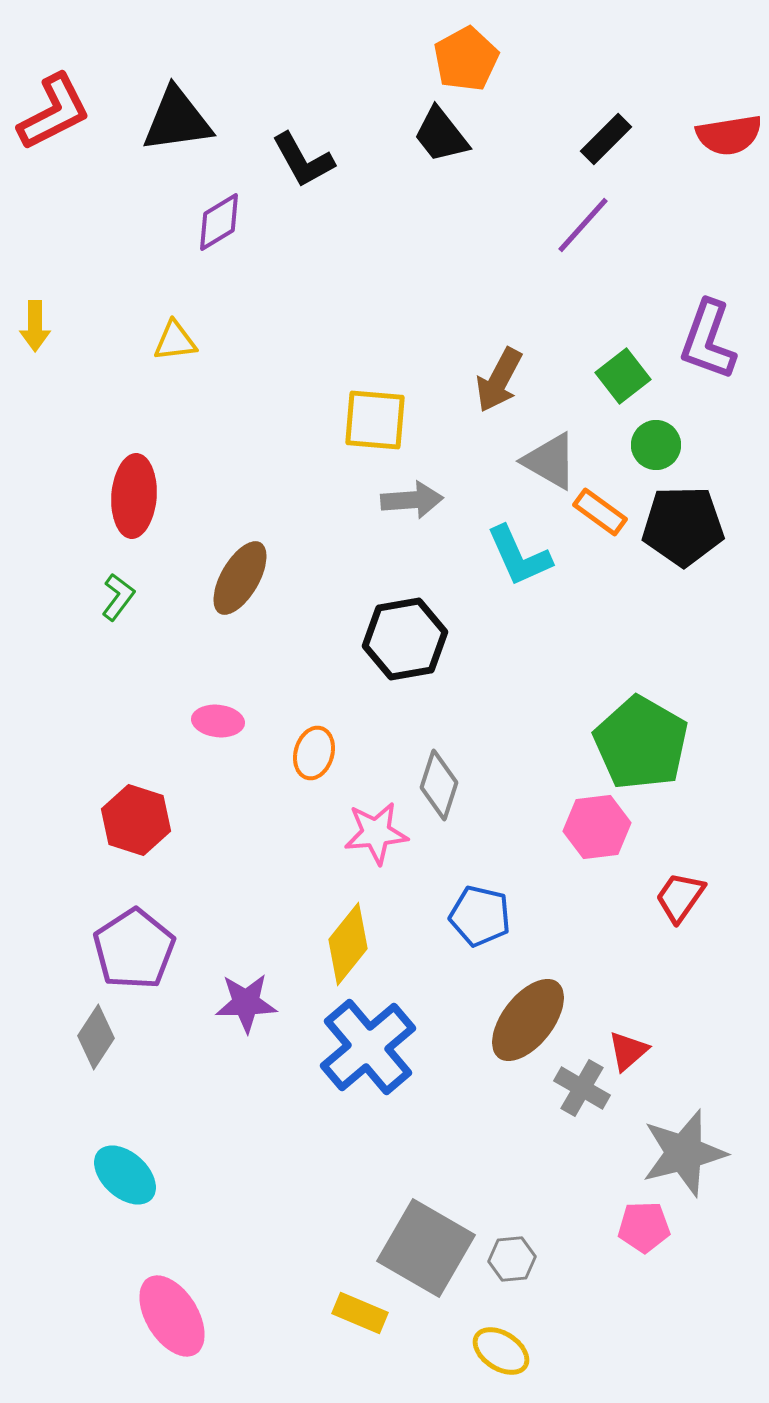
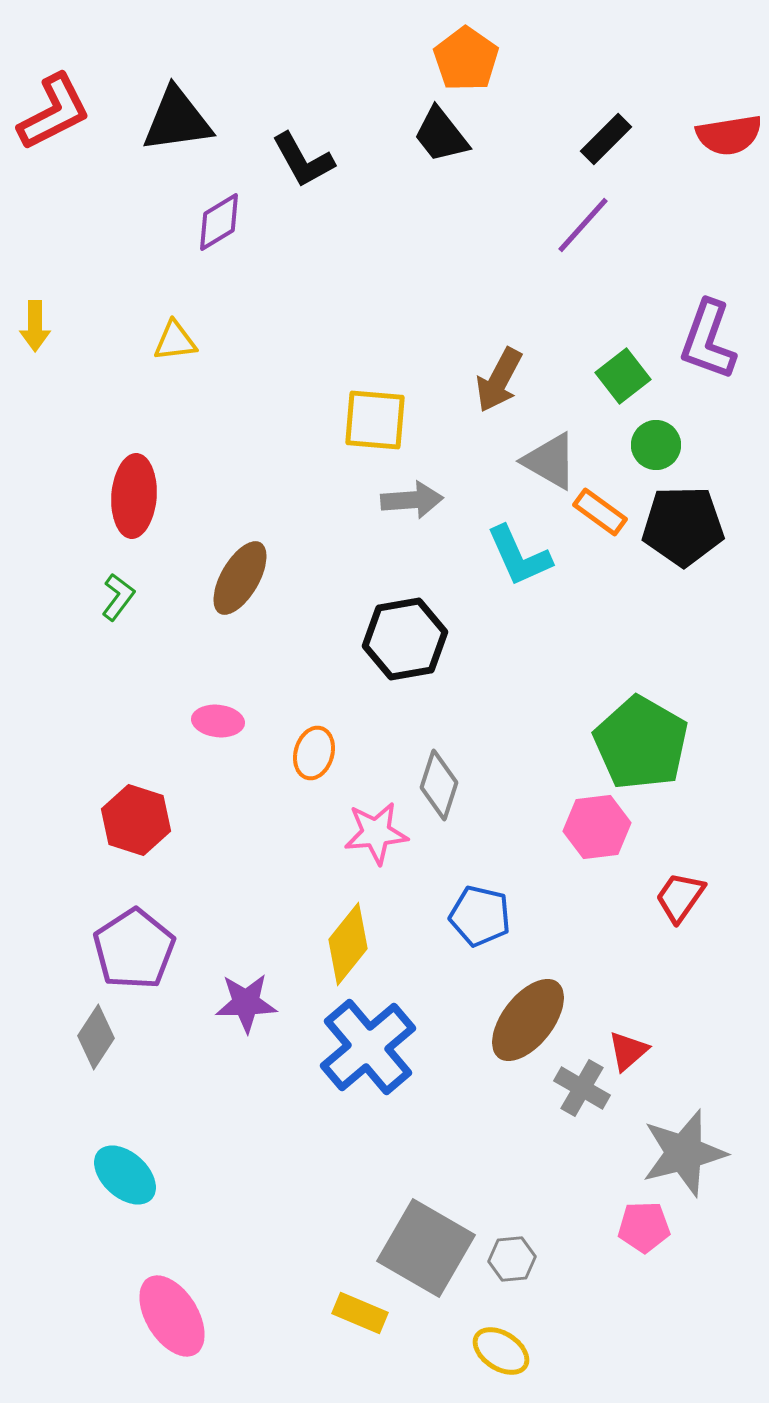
orange pentagon at (466, 59): rotated 8 degrees counterclockwise
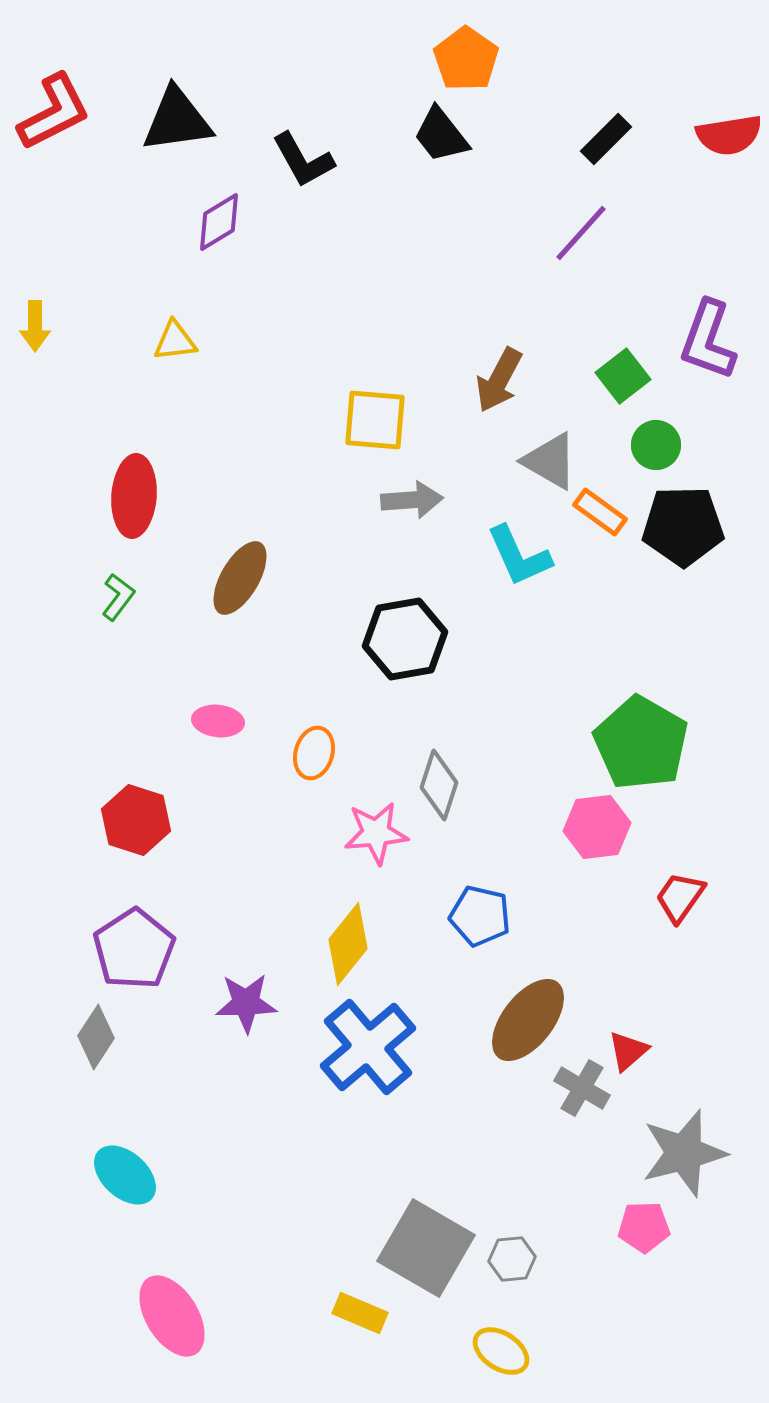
purple line at (583, 225): moved 2 px left, 8 px down
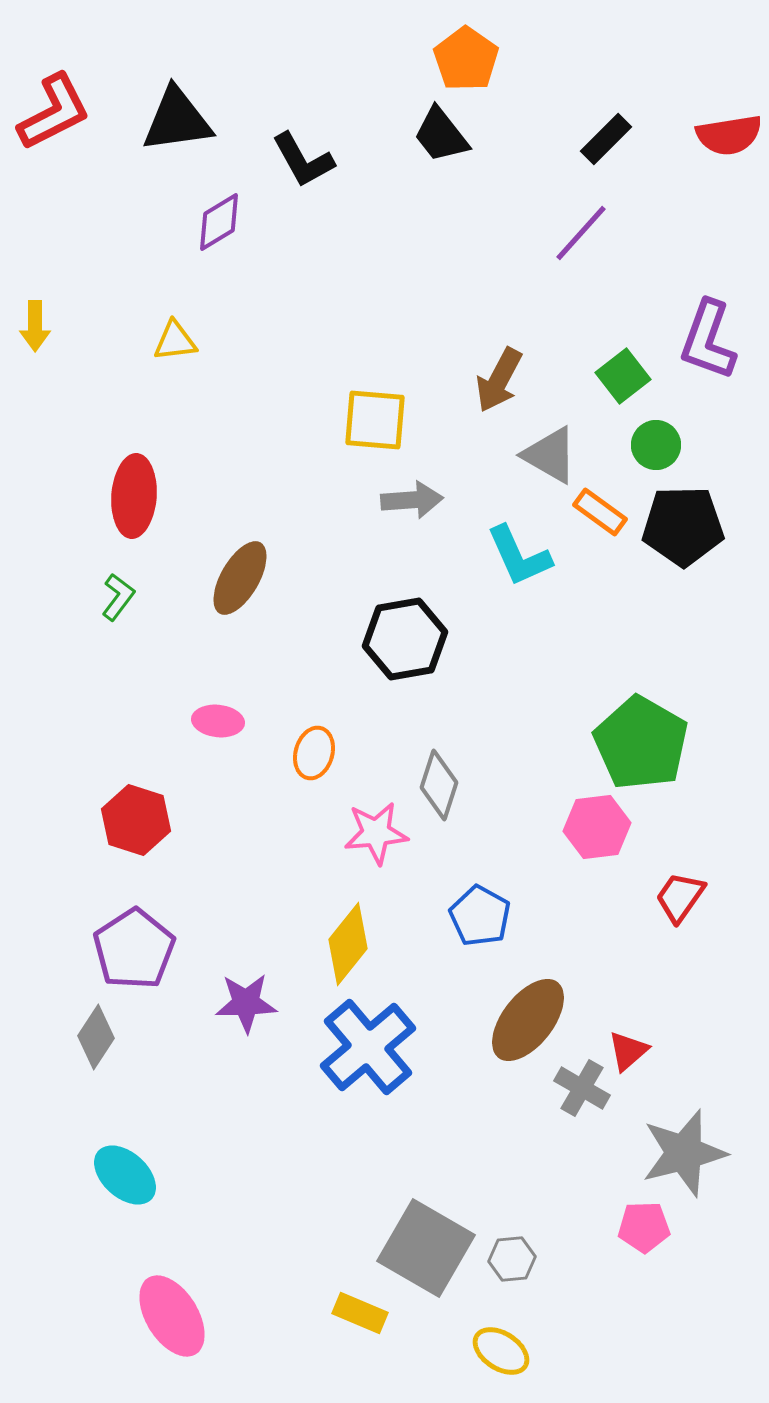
gray triangle at (550, 461): moved 6 px up
blue pentagon at (480, 916): rotated 16 degrees clockwise
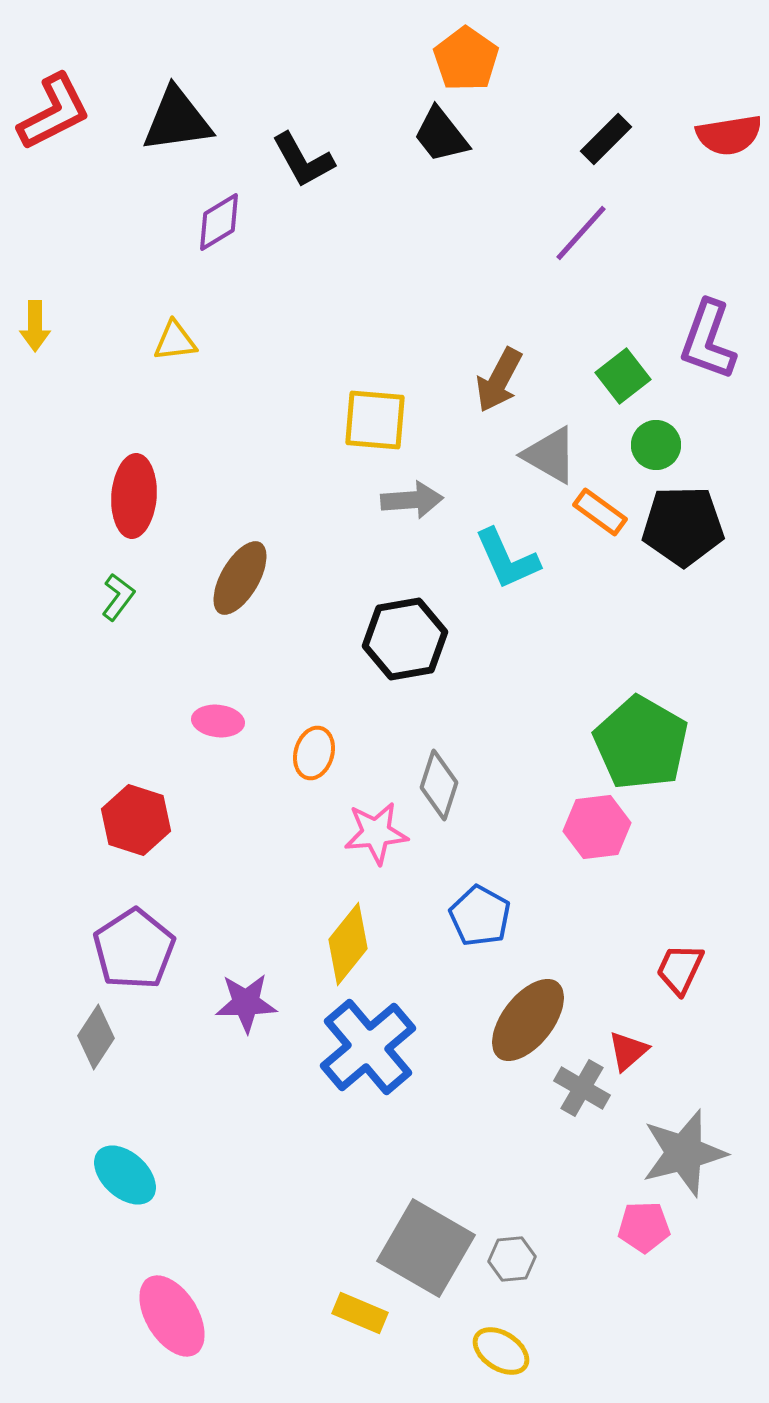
cyan L-shape at (519, 556): moved 12 px left, 3 px down
red trapezoid at (680, 897): moved 72 px down; rotated 10 degrees counterclockwise
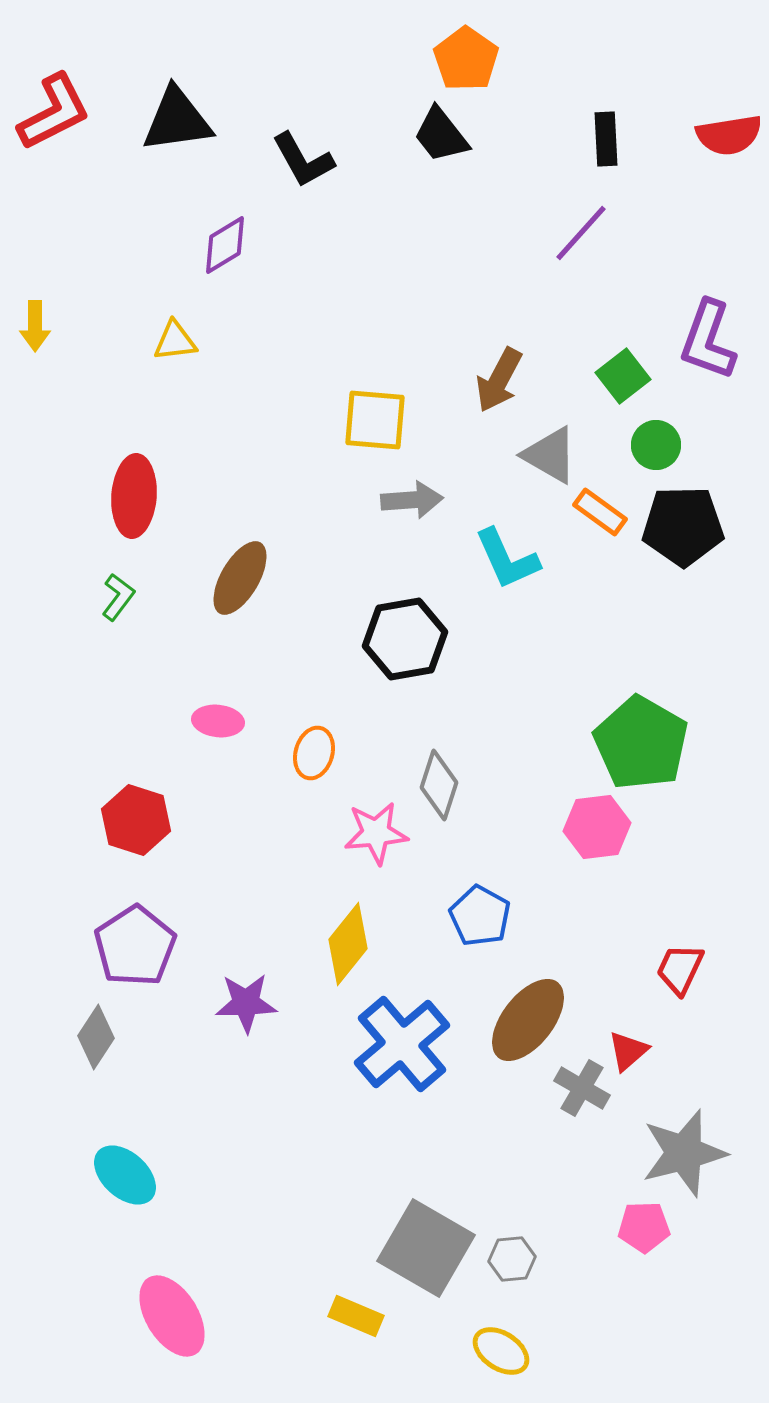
black rectangle at (606, 139): rotated 48 degrees counterclockwise
purple diamond at (219, 222): moved 6 px right, 23 px down
purple pentagon at (134, 949): moved 1 px right, 3 px up
blue cross at (368, 1047): moved 34 px right, 3 px up
yellow rectangle at (360, 1313): moved 4 px left, 3 px down
